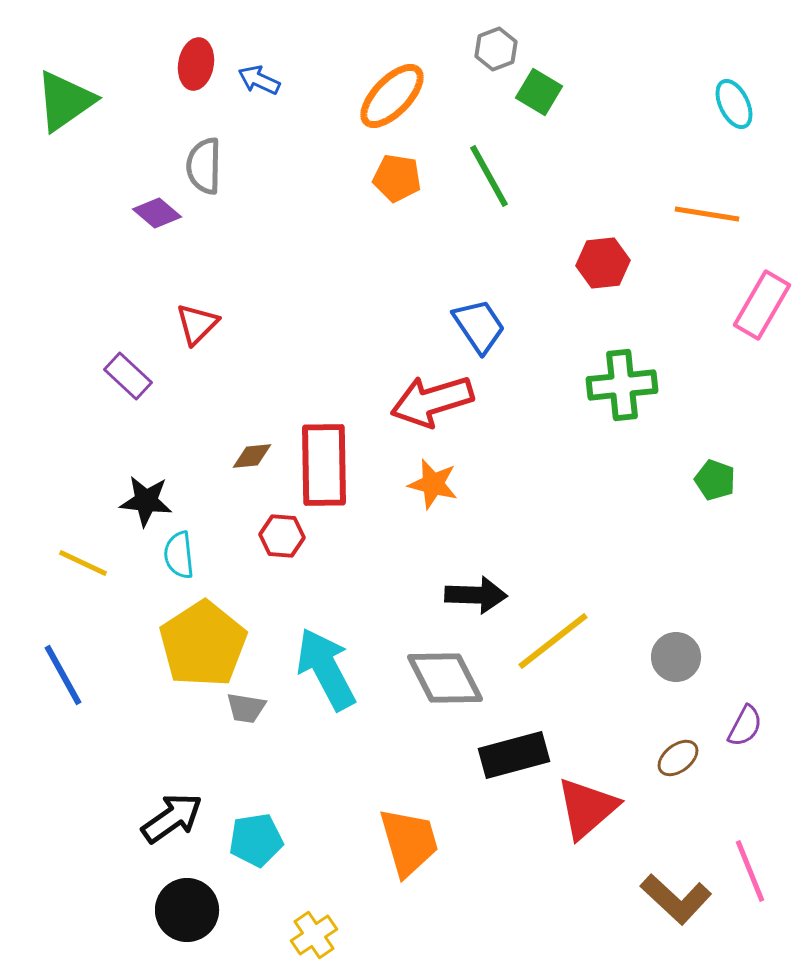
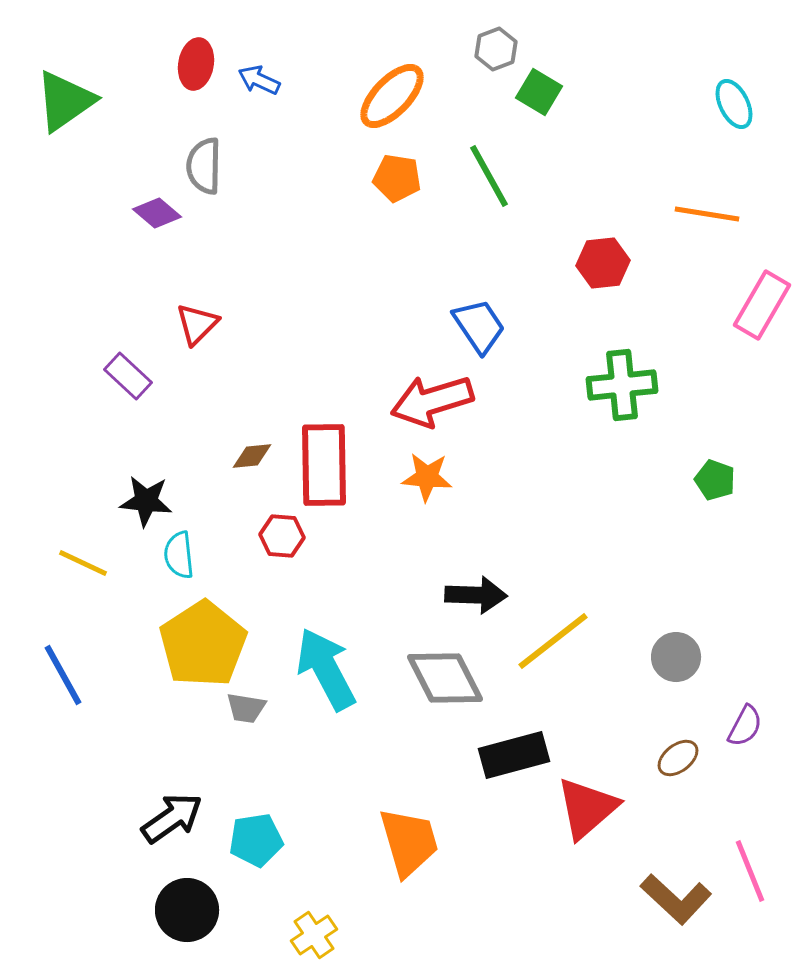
orange star at (433, 484): moved 6 px left, 7 px up; rotated 9 degrees counterclockwise
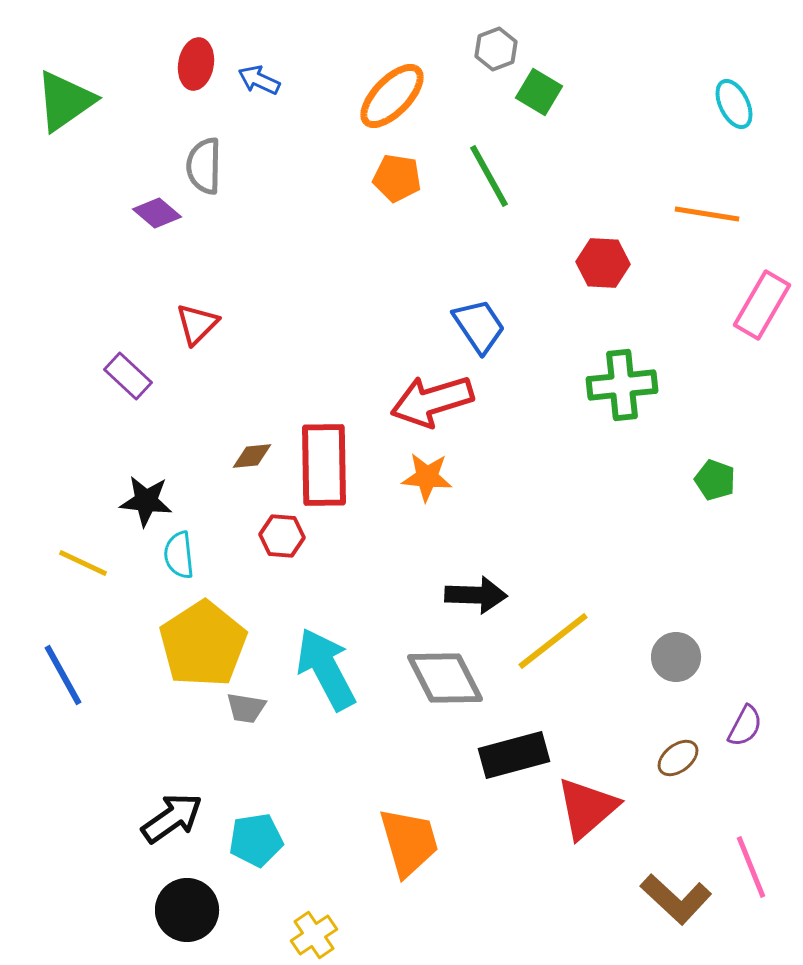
red hexagon at (603, 263): rotated 9 degrees clockwise
pink line at (750, 871): moved 1 px right, 4 px up
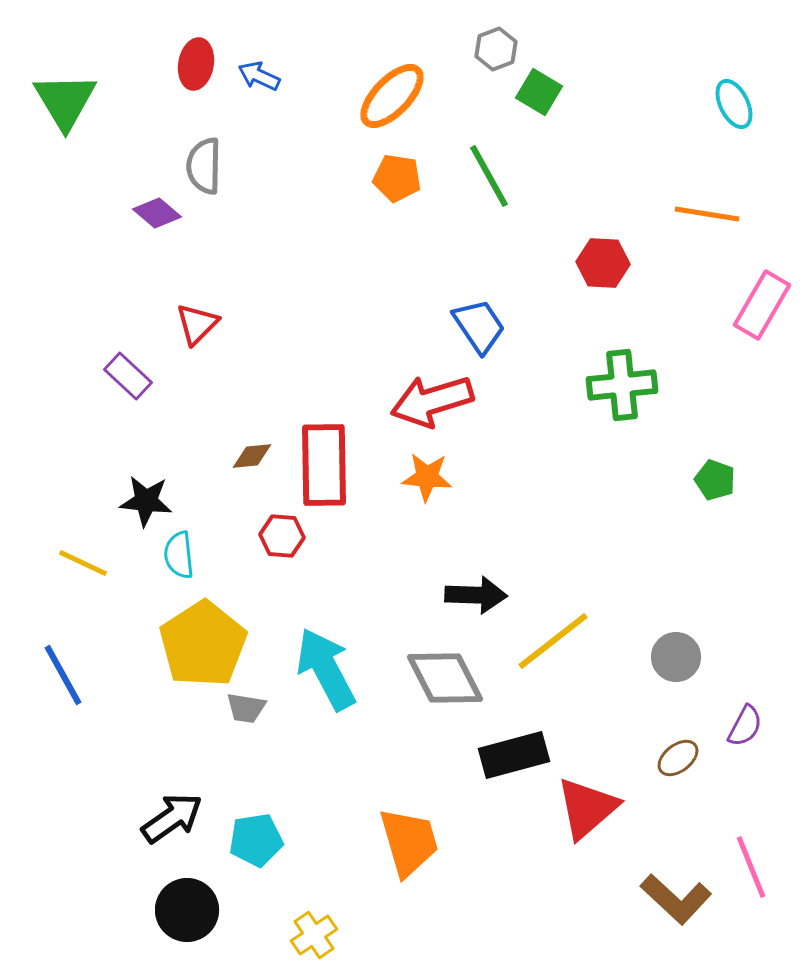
blue arrow at (259, 80): moved 4 px up
green triangle at (65, 101): rotated 26 degrees counterclockwise
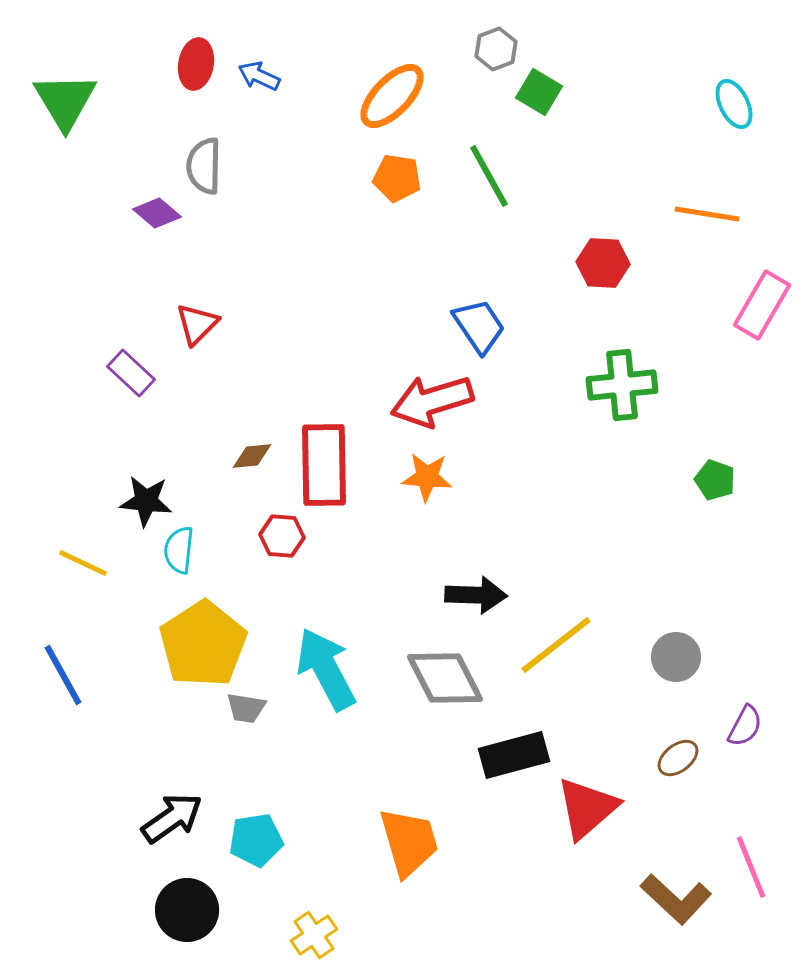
purple rectangle at (128, 376): moved 3 px right, 3 px up
cyan semicircle at (179, 555): moved 5 px up; rotated 12 degrees clockwise
yellow line at (553, 641): moved 3 px right, 4 px down
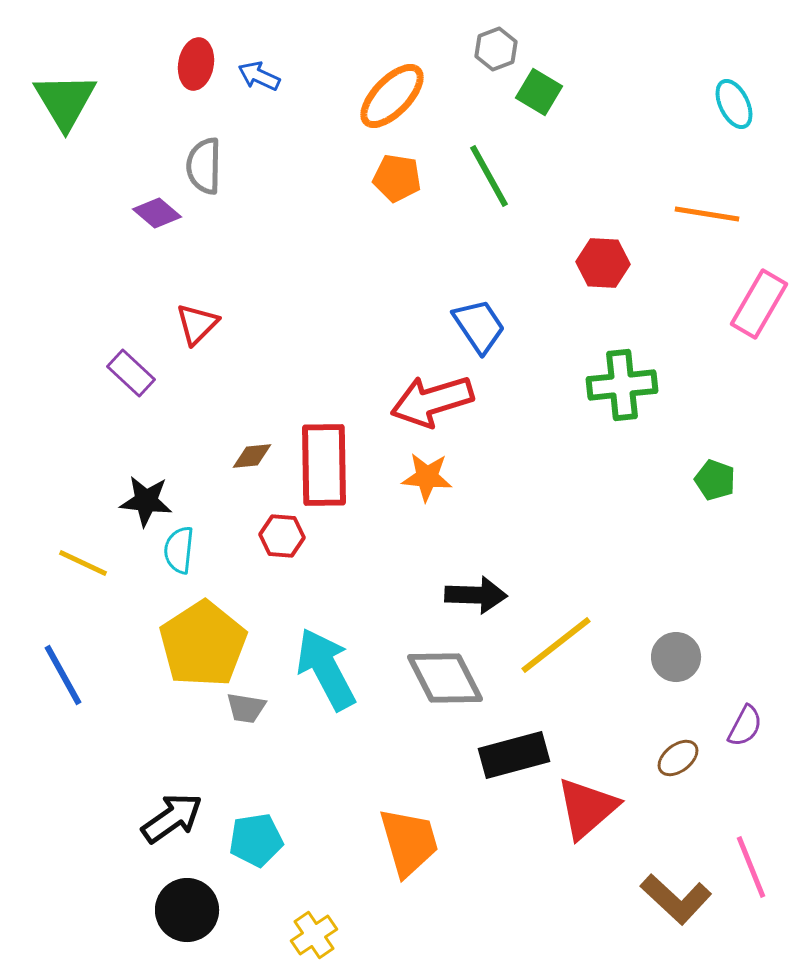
pink rectangle at (762, 305): moved 3 px left, 1 px up
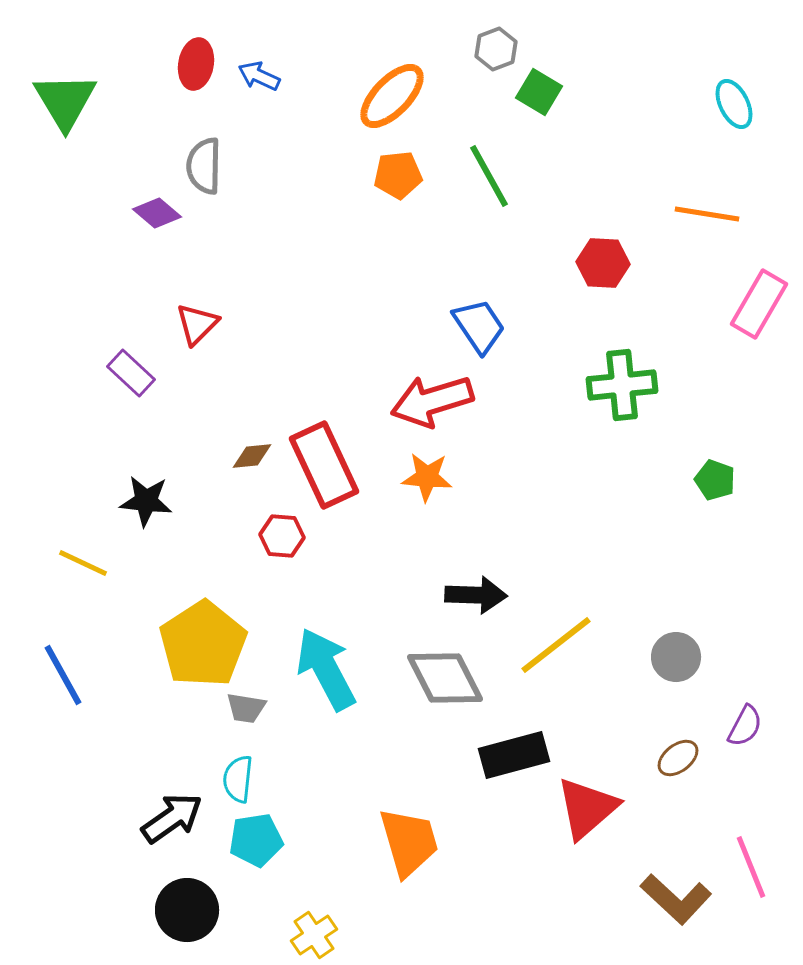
orange pentagon at (397, 178): moved 1 px right, 3 px up; rotated 15 degrees counterclockwise
red rectangle at (324, 465): rotated 24 degrees counterclockwise
cyan semicircle at (179, 550): moved 59 px right, 229 px down
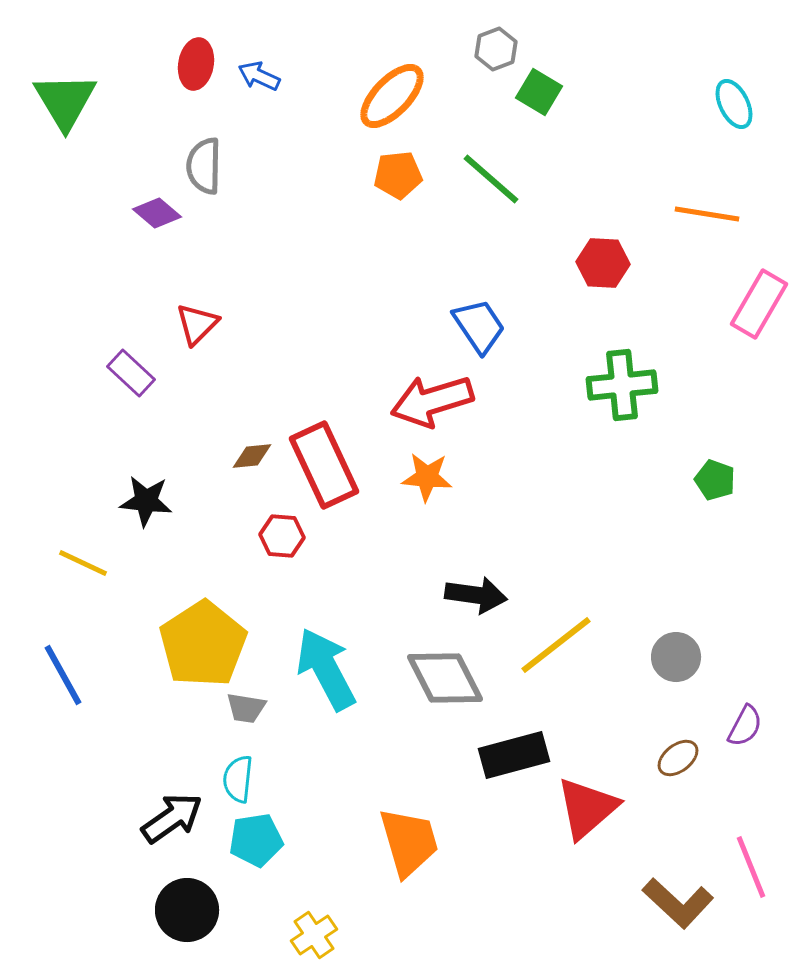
green line at (489, 176): moved 2 px right, 3 px down; rotated 20 degrees counterclockwise
black arrow at (476, 595): rotated 6 degrees clockwise
brown L-shape at (676, 899): moved 2 px right, 4 px down
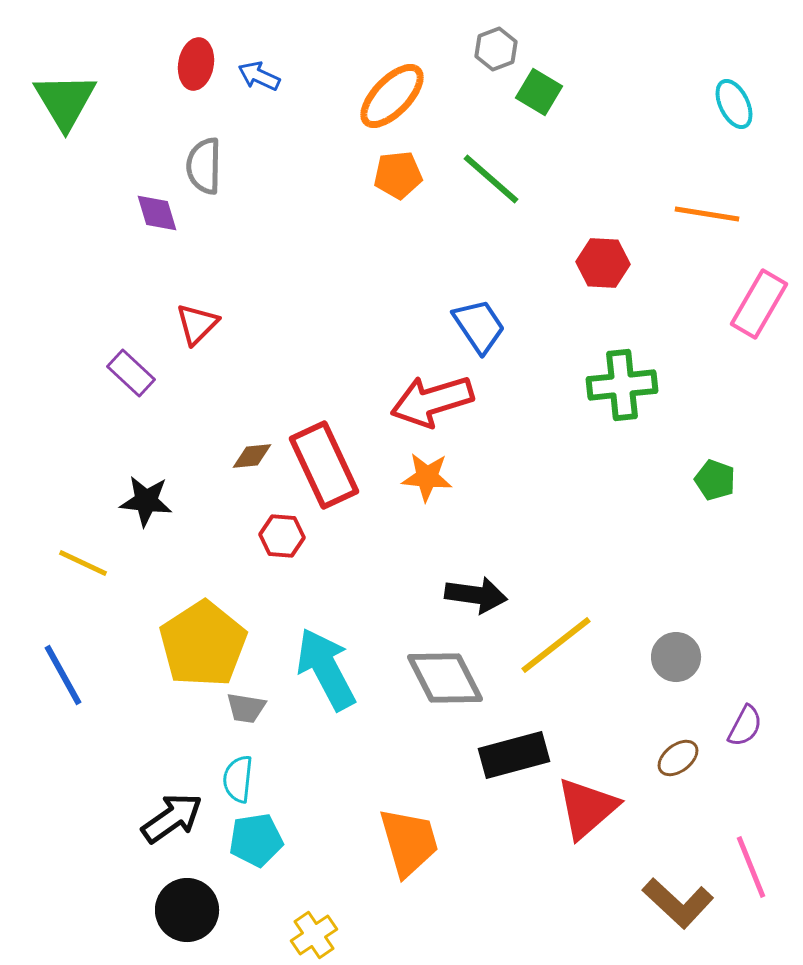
purple diamond at (157, 213): rotated 33 degrees clockwise
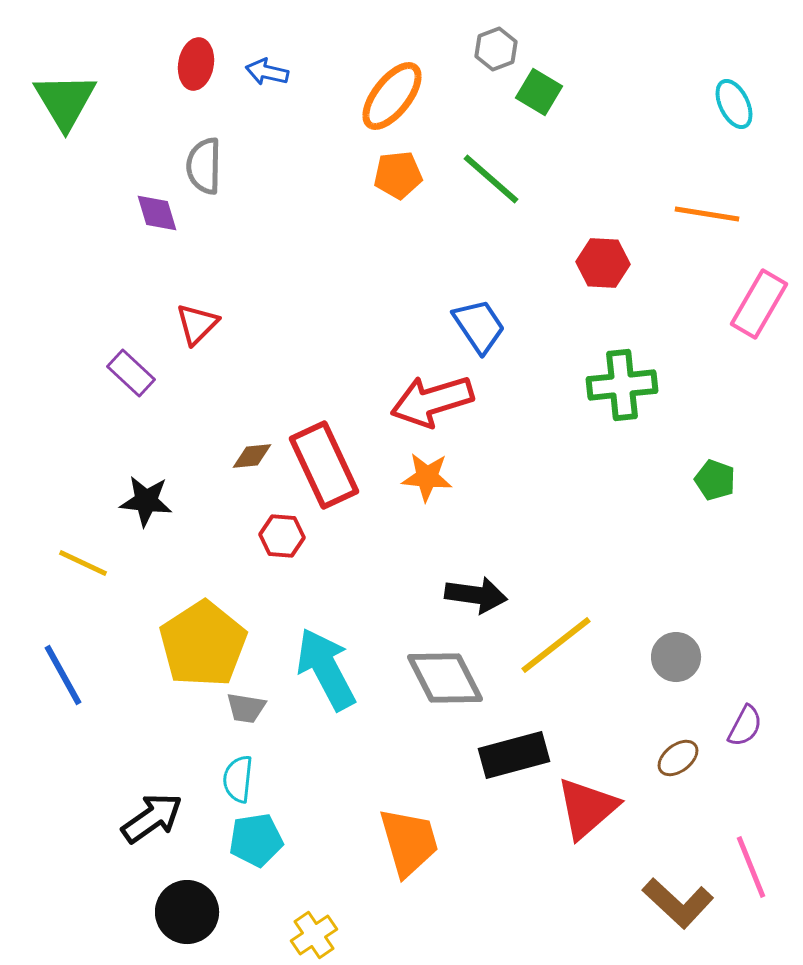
blue arrow at (259, 76): moved 8 px right, 4 px up; rotated 12 degrees counterclockwise
orange ellipse at (392, 96): rotated 6 degrees counterclockwise
black arrow at (172, 818): moved 20 px left
black circle at (187, 910): moved 2 px down
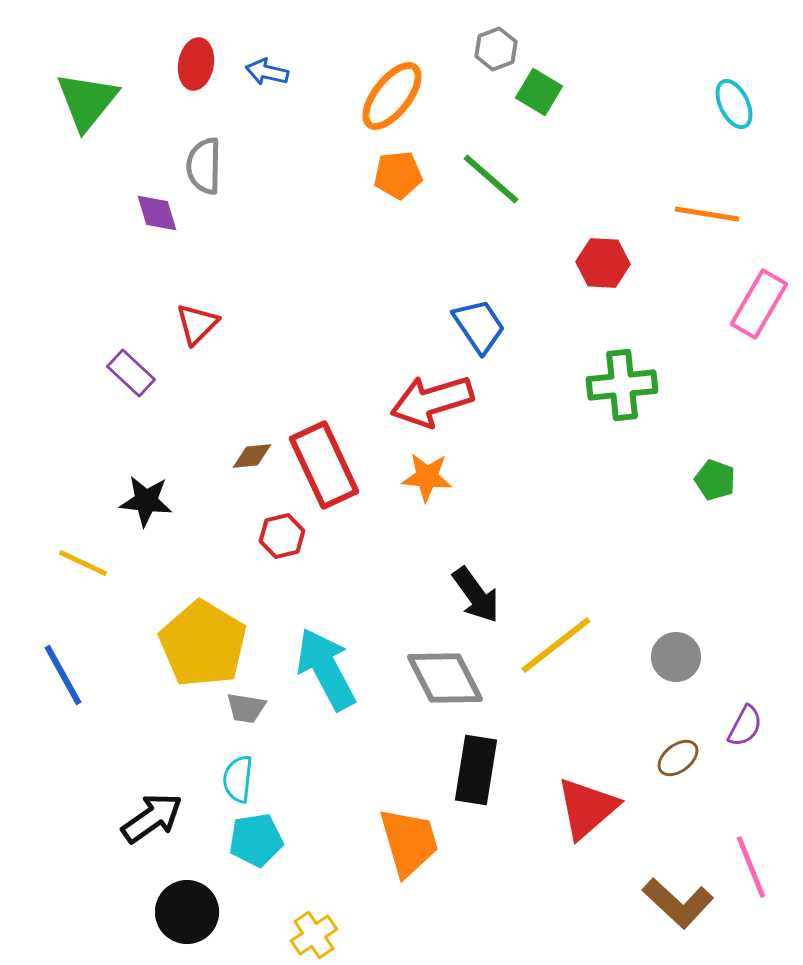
green triangle at (65, 101): moved 22 px right; rotated 10 degrees clockwise
red hexagon at (282, 536): rotated 18 degrees counterclockwise
black arrow at (476, 595): rotated 46 degrees clockwise
yellow pentagon at (203, 644): rotated 8 degrees counterclockwise
black rectangle at (514, 755): moved 38 px left, 15 px down; rotated 66 degrees counterclockwise
